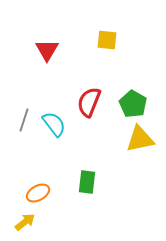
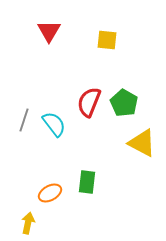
red triangle: moved 2 px right, 19 px up
green pentagon: moved 9 px left, 1 px up
yellow triangle: moved 2 px right, 4 px down; rotated 40 degrees clockwise
orange ellipse: moved 12 px right
yellow arrow: moved 3 px right, 1 px down; rotated 40 degrees counterclockwise
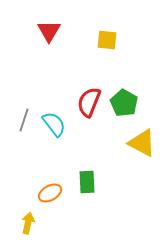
green rectangle: rotated 10 degrees counterclockwise
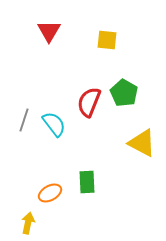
green pentagon: moved 10 px up
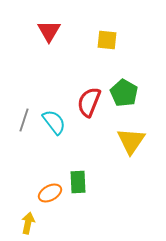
cyan semicircle: moved 2 px up
yellow triangle: moved 11 px left, 2 px up; rotated 36 degrees clockwise
green rectangle: moved 9 px left
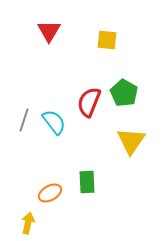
green rectangle: moved 9 px right
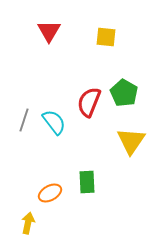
yellow square: moved 1 px left, 3 px up
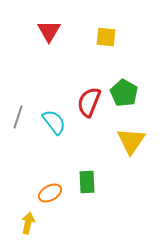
gray line: moved 6 px left, 3 px up
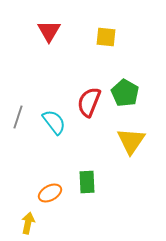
green pentagon: moved 1 px right
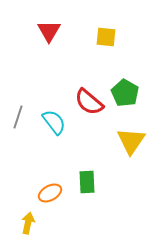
red semicircle: rotated 72 degrees counterclockwise
